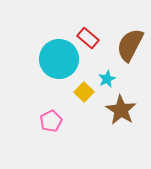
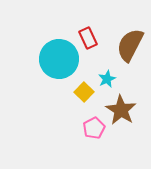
red rectangle: rotated 25 degrees clockwise
pink pentagon: moved 43 px right, 7 px down
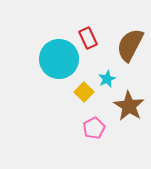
brown star: moved 8 px right, 4 px up
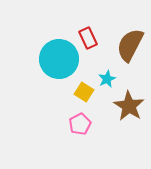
yellow square: rotated 12 degrees counterclockwise
pink pentagon: moved 14 px left, 4 px up
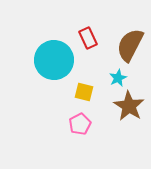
cyan circle: moved 5 px left, 1 px down
cyan star: moved 11 px right, 1 px up
yellow square: rotated 18 degrees counterclockwise
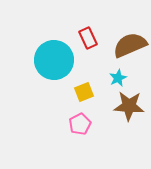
brown semicircle: rotated 40 degrees clockwise
yellow square: rotated 36 degrees counterclockwise
brown star: rotated 28 degrees counterclockwise
